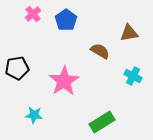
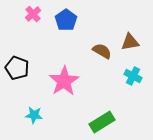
brown triangle: moved 1 px right, 9 px down
brown semicircle: moved 2 px right
black pentagon: rotated 30 degrees clockwise
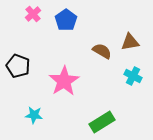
black pentagon: moved 1 px right, 2 px up
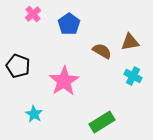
blue pentagon: moved 3 px right, 4 px down
cyan star: moved 1 px up; rotated 24 degrees clockwise
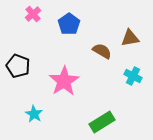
brown triangle: moved 4 px up
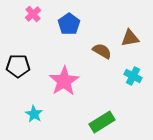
black pentagon: rotated 20 degrees counterclockwise
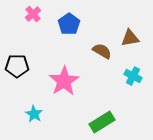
black pentagon: moved 1 px left
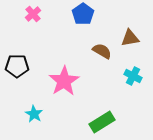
blue pentagon: moved 14 px right, 10 px up
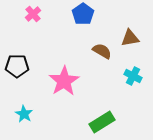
cyan star: moved 10 px left
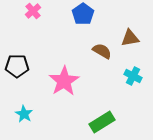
pink cross: moved 3 px up
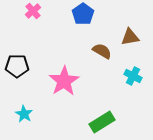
brown triangle: moved 1 px up
